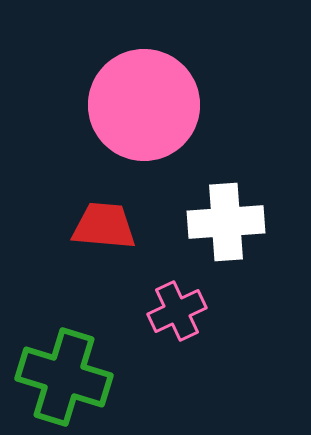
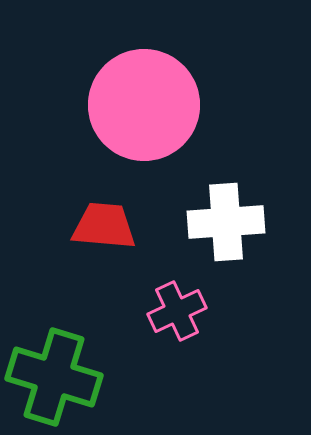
green cross: moved 10 px left
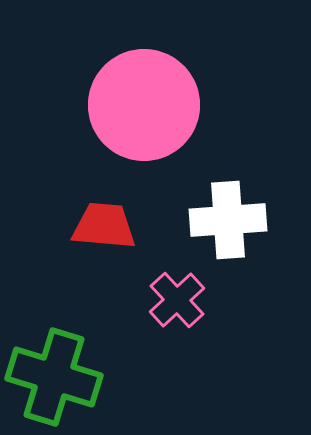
white cross: moved 2 px right, 2 px up
pink cross: moved 11 px up; rotated 18 degrees counterclockwise
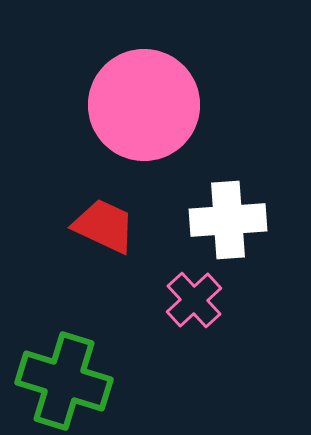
red trapezoid: rotated 20 degrees clockwise
pink cross: moved 17 px right
green cross: moved 10 px right, 4 px down
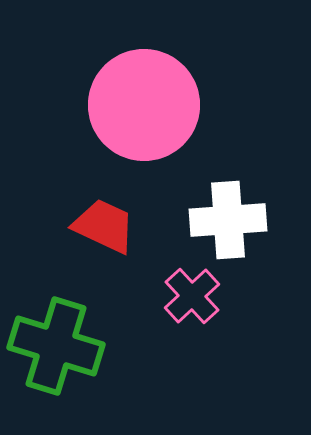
pink cross: moved 2 px left, 4 px up
green cross: moved 8 px left, 35 px up
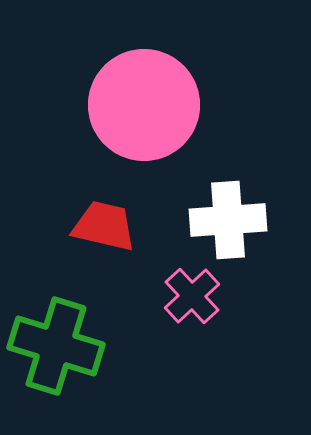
red trapezoid: rotated 12 degrees counterclockwise
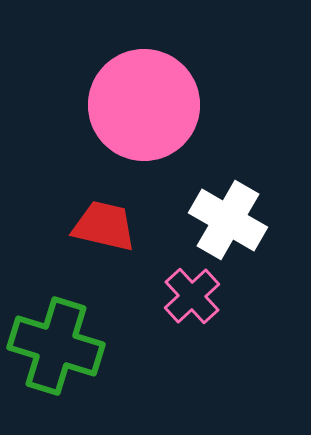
white cross: rotated 34 degrees clockwise
